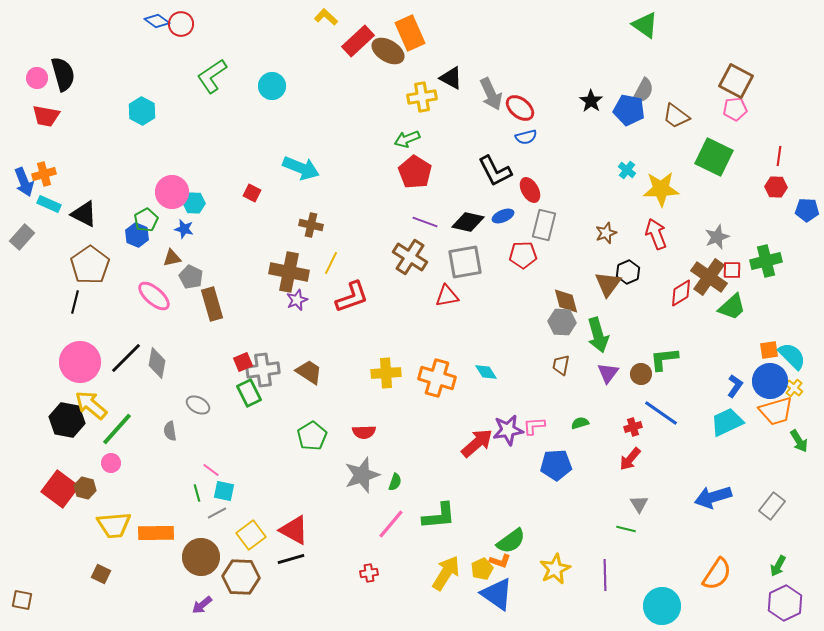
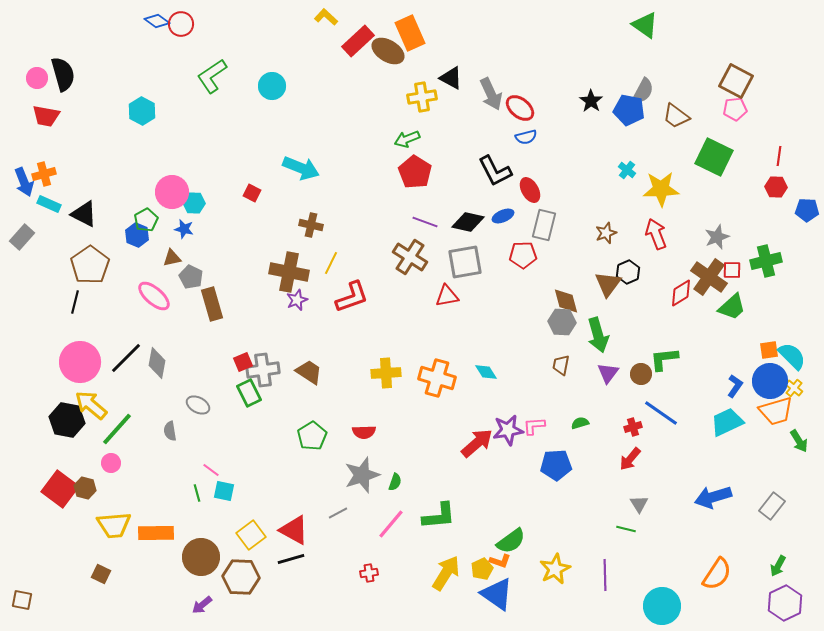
gray line at (217, 513): moved 121 px right
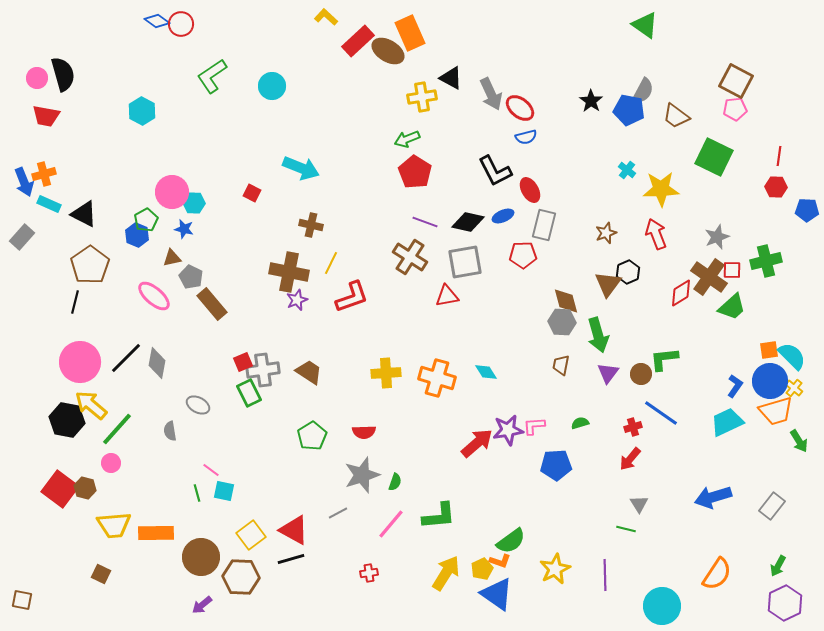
brown rectangle at (212, 304): rotated 24 degrees counterclockwise
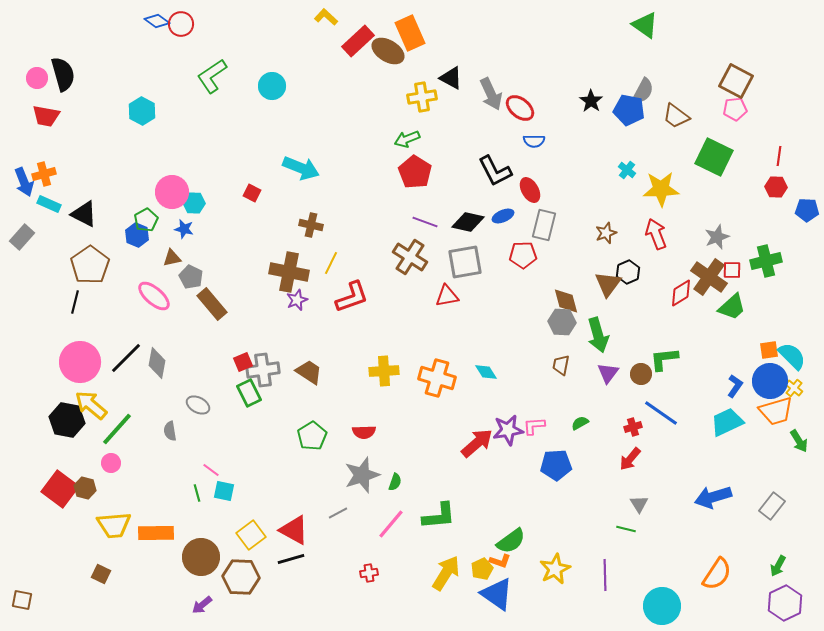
blue semicircle at (526, 137): moved 8 px right, 4 px down; rotated 15 degrees clockwise
yellow cross at (386, 373): moved 2 px left, 2 px up
green semicircle at (580, 423): rotated 12 degrees counterclockwise
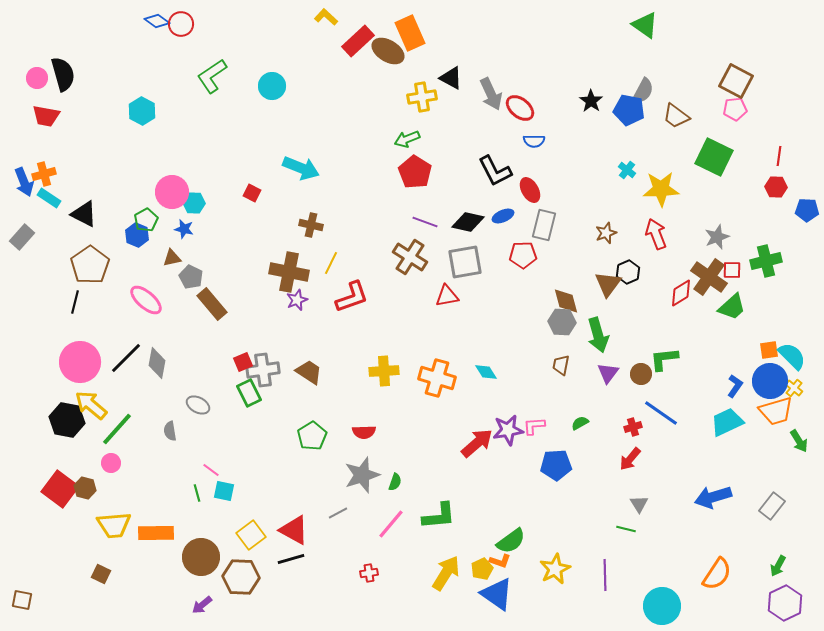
cyan rectangle at (49, 204): moved 6 px up; rotated 10 degrees clockwise
pink ellipse at (154, 296): moved 8 px left, 4 px down
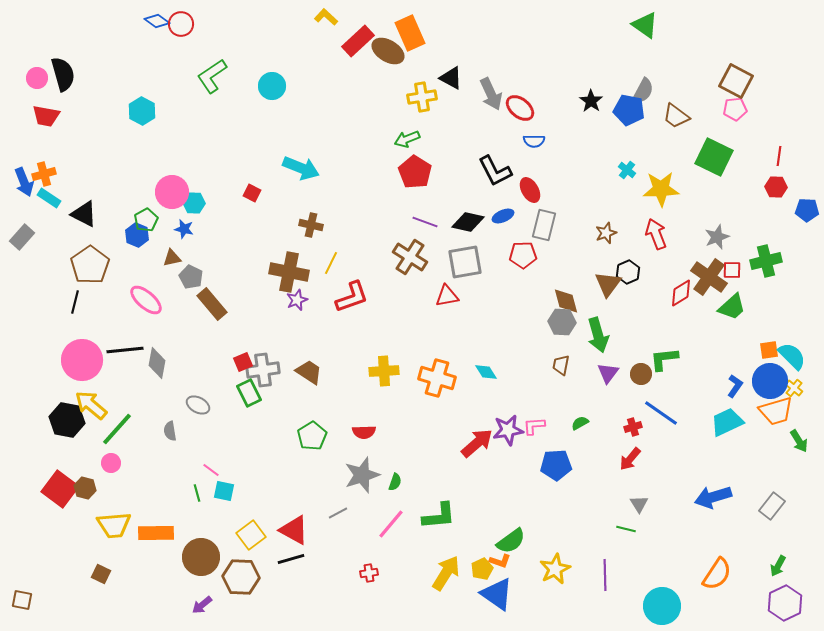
black line at (126, 358): moved 1 px left, 8 px up; rotated 39 degrees clockwise
pink circle at (80, 362): moved 2 px right, 2 px up
